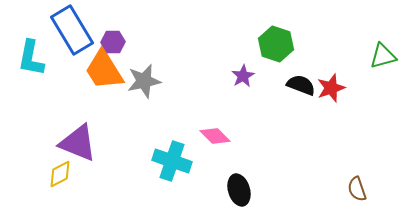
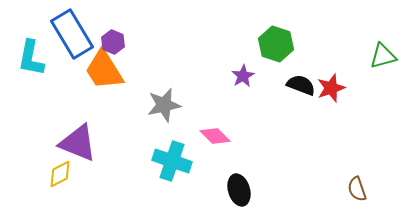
blue rectangle: moved 4 px down
purple hexagon: rotated 25 degrees clockwise
gray star: moved 20 px right, 24 px down
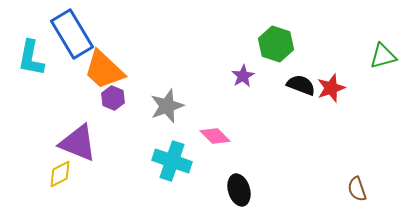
purple hexagon: moved 56 px down
orange trapezoid: rotated 15 degrees counterclockwise
gray star: moved 3 px right, 1 px down; rotated 8 degrees counterclockwise
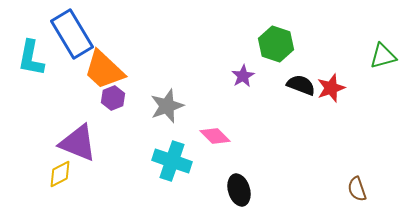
purple hexagon: rotated 15 degrees clockwise
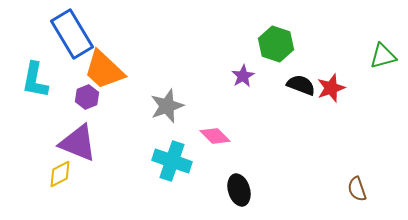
cyan L-shape: moved 4 px right, 22 px down
purple hexagon: moved 26 px left, 1 px up
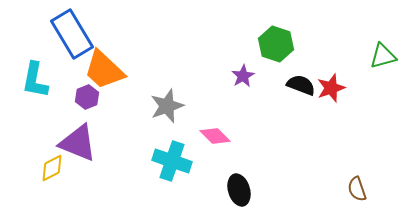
yellow diamond: moved 8 px left, 6 px up
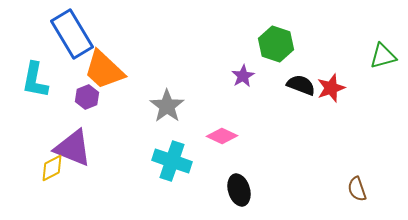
gray star: rotated 16 degrees counterclockwise
pink diamond: moved 7 px right; rotated 20 degrees counterclockwise
purple triangle: moved 5 px left, 5 px down
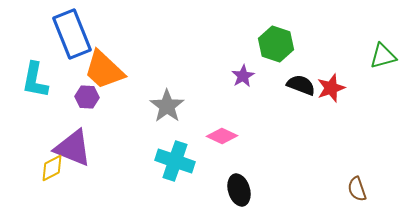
blue rectangle: rotated 9 degrees clockwise
purple hexagon: rotated 25 degrees clockwise
cyan cross: moved 3 px right
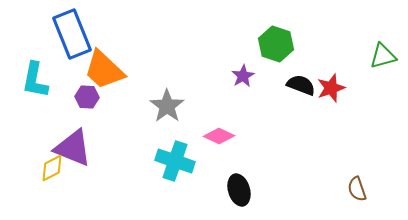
pink diamond: moved 3 px left
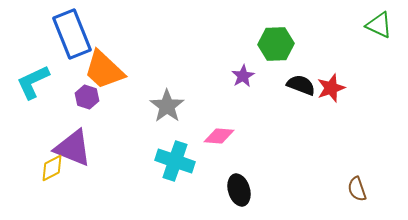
green hexagon: rotated 20 degrees counterclockwise
green triangle: moved 4 px left, 31 px up; rotated 40 degrees clockwise
cyan L-shape: moved 2 px left, 2 px down; rotated 54 degrees clockwise
purple hexagon: rotated 15 degrees clockwise
pink diamond: rotated 20 degrees counterclockwise
